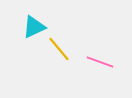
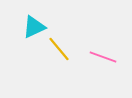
pink line: moved 3 px right, 5 px up
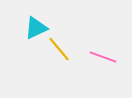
cyan triangle: moved 2 px right, 1 px down
